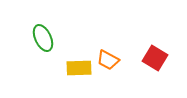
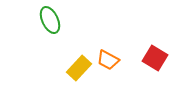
green ellipse: moved 7 px right, 18 px up
yellow rectangle: rotated 45 degrees counterclockwise
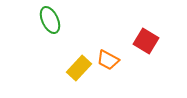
red square: moved 9 px left, 17 px up
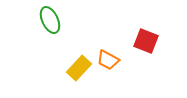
red square: rotated 10 degrees counterclockwise
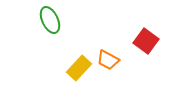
red square: rotated 15 degrees clockwise
